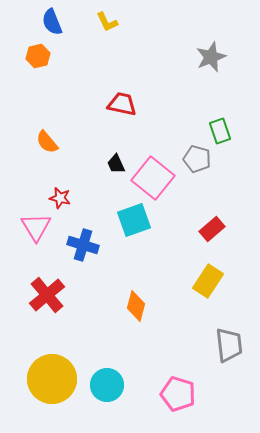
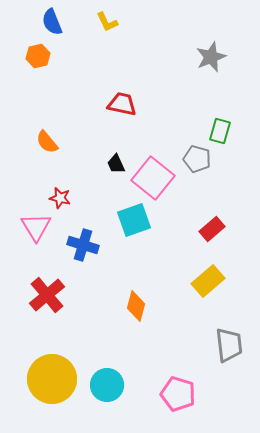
green rectangle: rotated 35 degrees clockwise
yellow rectangle: rotated 16 degrees clockwise
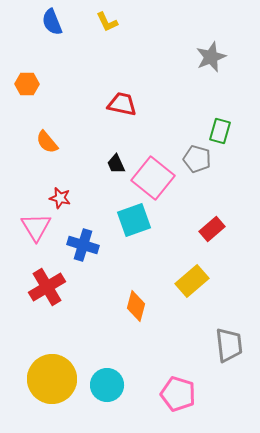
orange hexagon: moved 11 px left, 28 px down; rotated 15 degrees clockwise
yellow rectangle: moved 16 px left
red cross: moved 8 px up; rotated 9 degrees clockwise
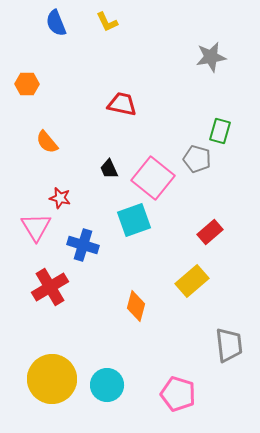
blue semicircle: moved 4 px right, 1 px down
gray star: rotated 12 degrees clockwise
black trapezoid: moved 7 px left, 5 px down
red rectangle: moved 2 px left, 3 px down
red cross: moved 3 px right
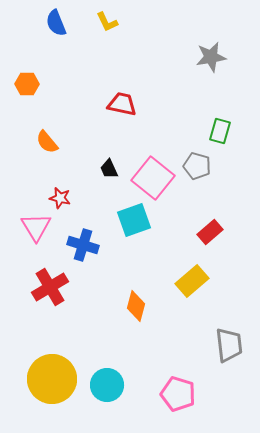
gray pentagon: moved 7 px down
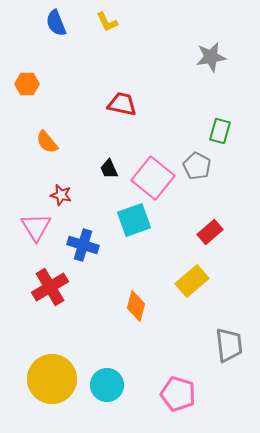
gray pentagon: rotated 12 degrees clockwise
red star: moved 1 px right, 3 px up
